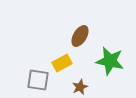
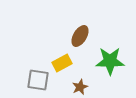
green star: rotated 12 degrees counterclockwise
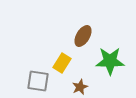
brown ellipse: moved 3 px right
yellow rectangle: rotated 30 degrees counterclockwise
gray square: moved 1 px down
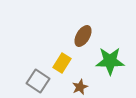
gray square: rotated 25 degrees clockwise
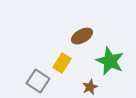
brown ellipse: moved 1 px left; rotated 30 degrees clockwise
green star: rotated 24 degrees clockwise
brown star: moved 10 px right
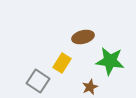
brown ellipse: moved 1 px right, 1 px down; rotated 15 degrees clockwise
green star: rotated 16 degrees counterclockwise
